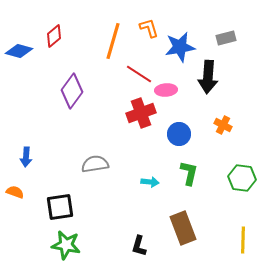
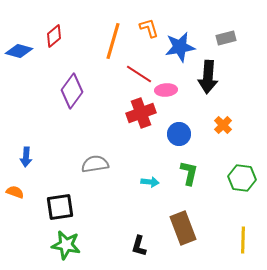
orange cross: rotated 18 degrees clockwise
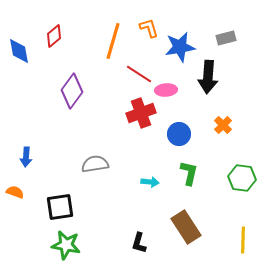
blue diamond: rotated 64 degrees clockwise
brown rectangle: moved 3 px right, 1 px up; rotated 12 degrees counterclockwise
black L-shape: moved 3 px up
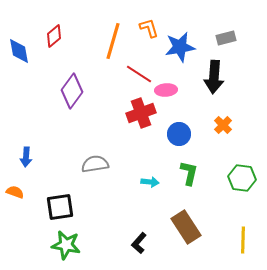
black arrow: moved 6 px right
black L-shape: rotated 25 degrees clockwise
